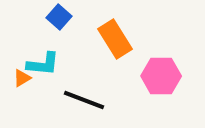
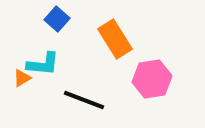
blue square: moved 2 px left, 2 px down
pink hexagon: moved 9 px left, 3 px down; rotated 9 degrees counterclockwise
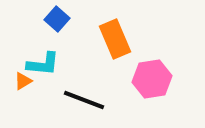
orange rectangle: rotated 9 degrees clockwise
orange triangle: moved 1 px right, 3 px down
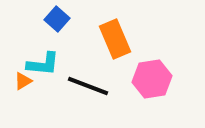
black line: moved 4 px right, 14 px up
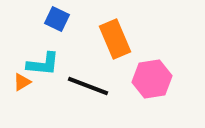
blue square: rotated 15 degrees counterclockwise
orange triangle: moved 1 px left, 1 px down
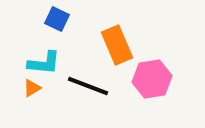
orange rectangle: moved 2 px right, 6 px down
cyan L-shape: moved 1 px right, 1 px up
orange triangle: moved 10 px right, 6 px down
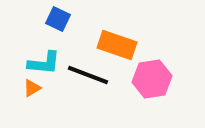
blue square: moved 1 px right
orange rectangle: rotated 48 degrees counterclockwise
black line: moved 11 px up
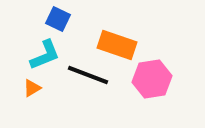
cyan L-shape: moved 1 px right, 8 px up; rotated 28 degrees counterclockwise
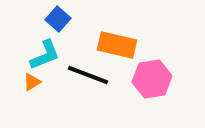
blue square: rotated 15 degrees clockwise
orange rectangle: rotated 6 degrees counterclockwise
orange triangle: moved 6 px up
